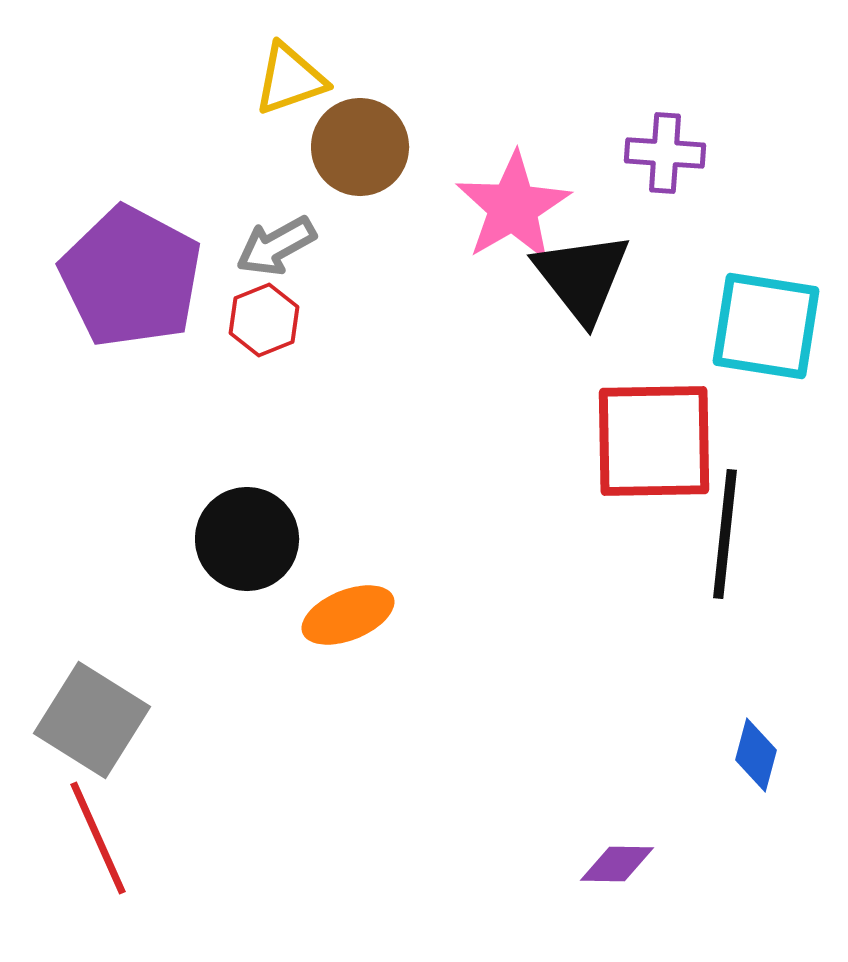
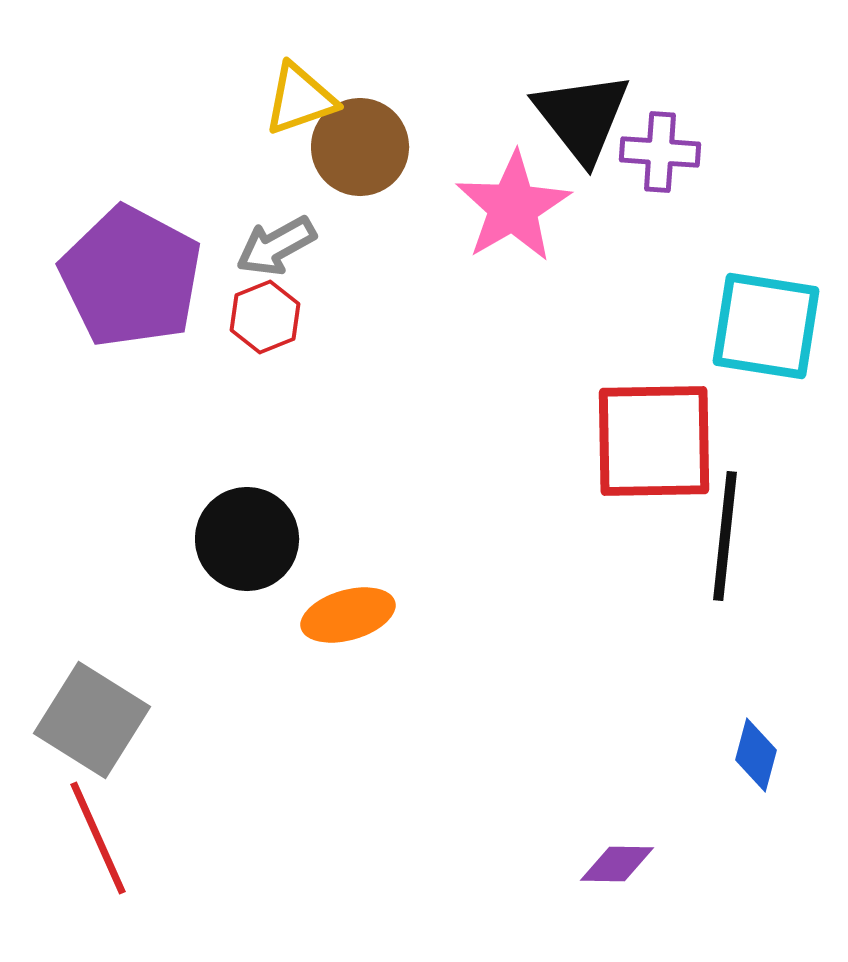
yellow triangle: moved 10 px right, 20 px down
purple cross: moved 5 px left, 1 px up
black triangle: moved 160 px up
red hexagon: moved 1 px right, 3 px up
black line: moved 2 px down
orange ellipse: rotated 6 degrees clockwise
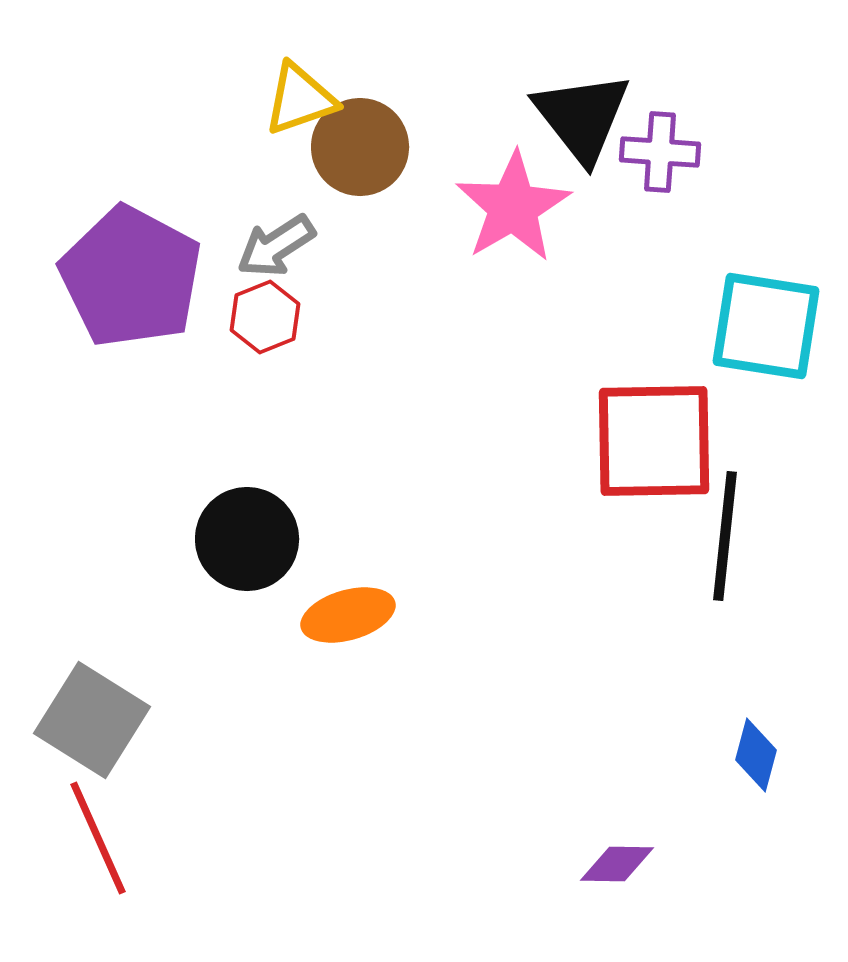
gray arrow: rotated 4 degrees counterclockwise
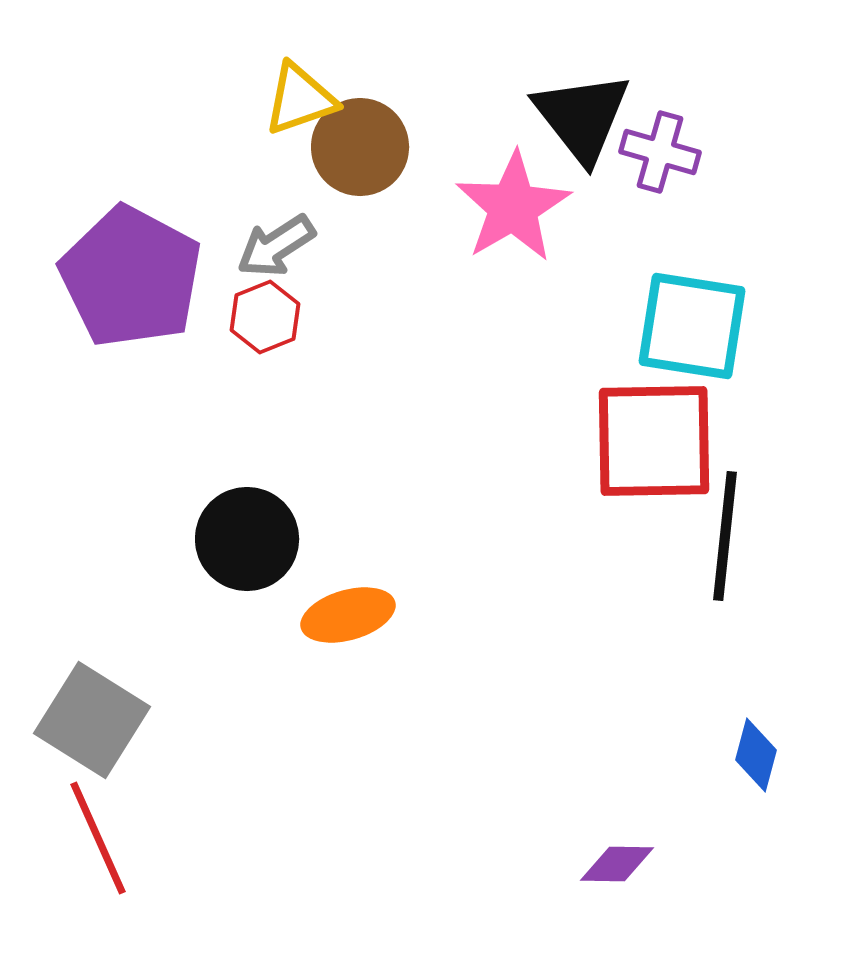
purple cross: rotated 12 degrees clockwise
cyan square: moved 74 px left
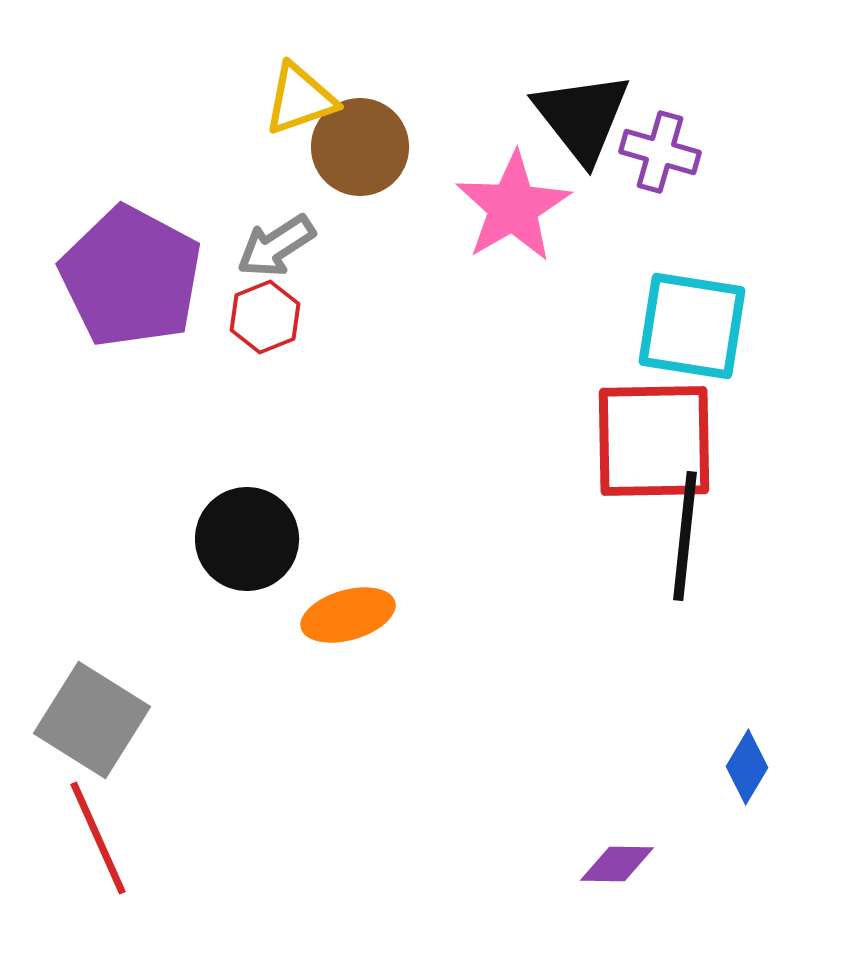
black line: moved 40 px left
blue diamond: moved 9 px left, 12 px down; rotated 16 degrees clockwise
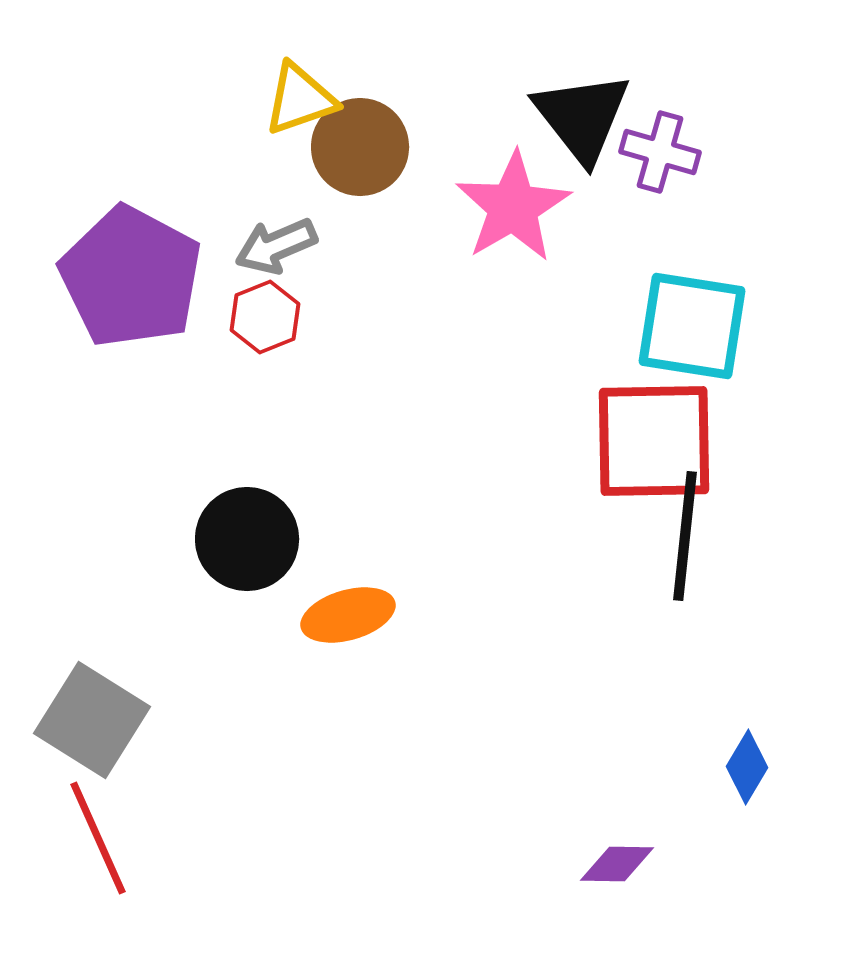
gray arrow: rotated 10 degrees clockwise
